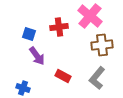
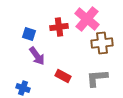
pink cross: moved 3 px left, 3 px down
brown cross: moved 2 px up
gray L-shape: rotated 45 degrees clockwise
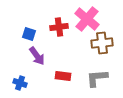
red rectangle: rotated 21 degrees counterclockwise
blue cross: moved 3 px left, 5 px up
